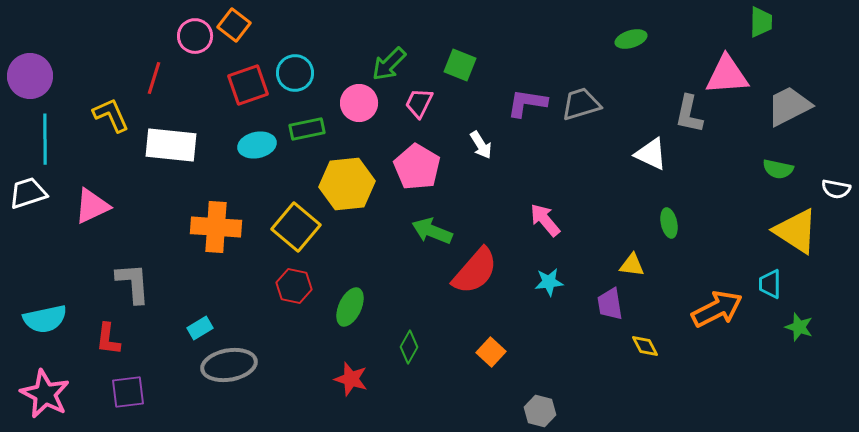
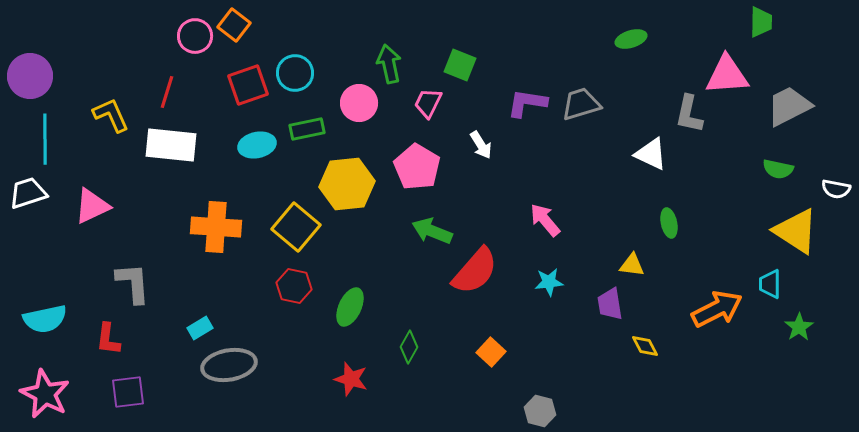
green arrow at (389, 64): rotated 123 degrees clockwise
red line at (154, 78): moved 13 px right, 14 px down
pink trapezoid at (419, 103): moved 9 px right
green star at (799, 327): rotated 20 degrees clockwise
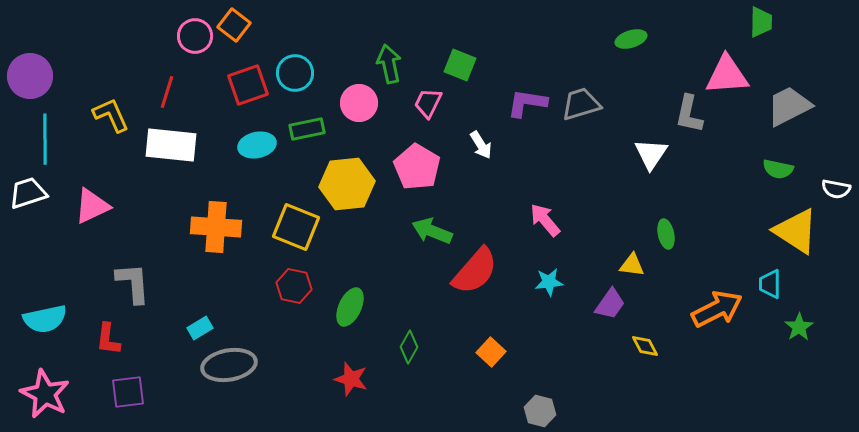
white triangle at (651, 154): rotated 39 degrees clockwise
green ellipse at (669, 223): moved 3 px left, 11 px down
yellow square at (296, 227): rotated 18 degrees counterclockwise
purple trapezoid at (610, 304): rotated 136 degrees counterclockwise
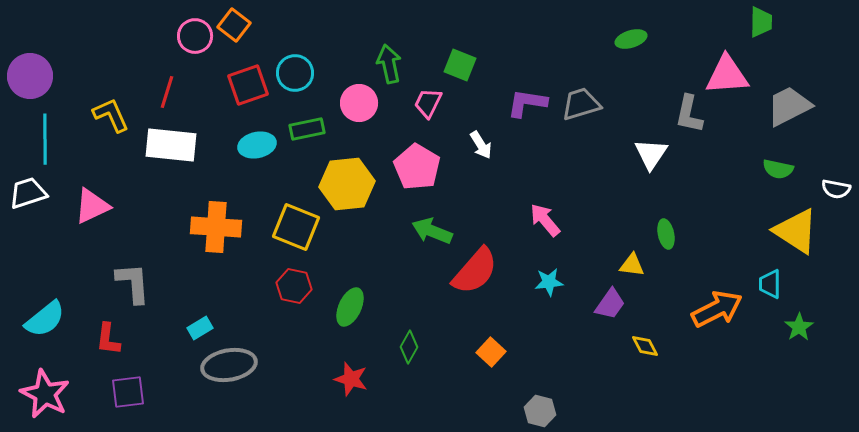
cyan semicircle at (45, 319): rotated 27 degrees counterclockwise
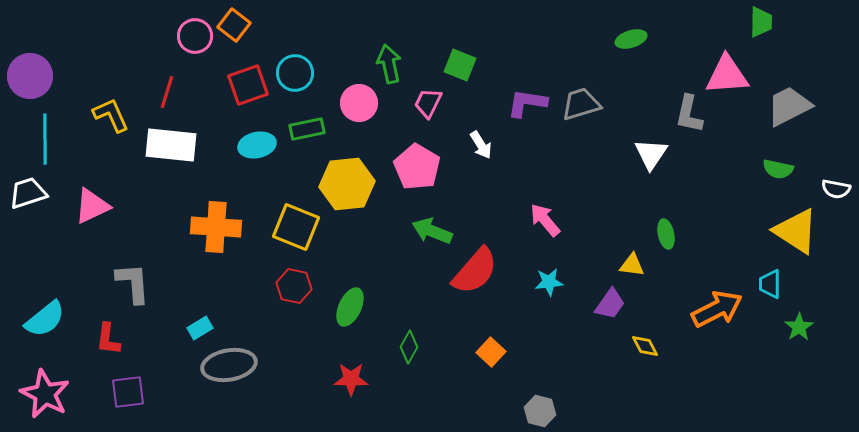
red star at (351, 379): rotated 16 degrees counterclockwise
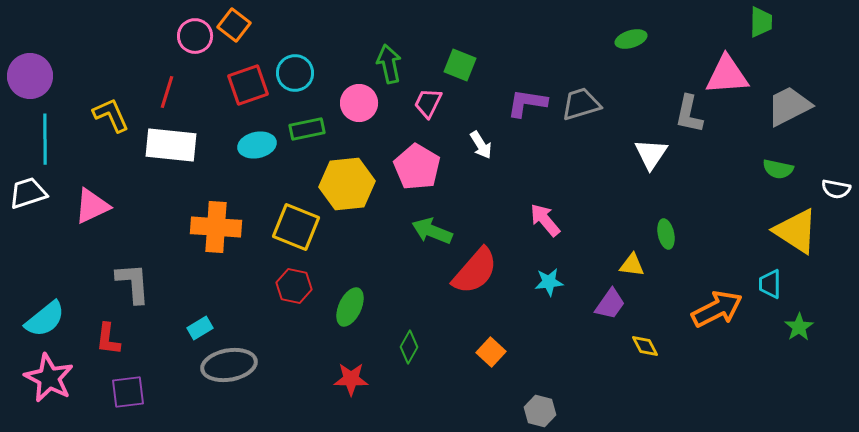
pink star at (45, 394): moved 4 px right, 16 px up
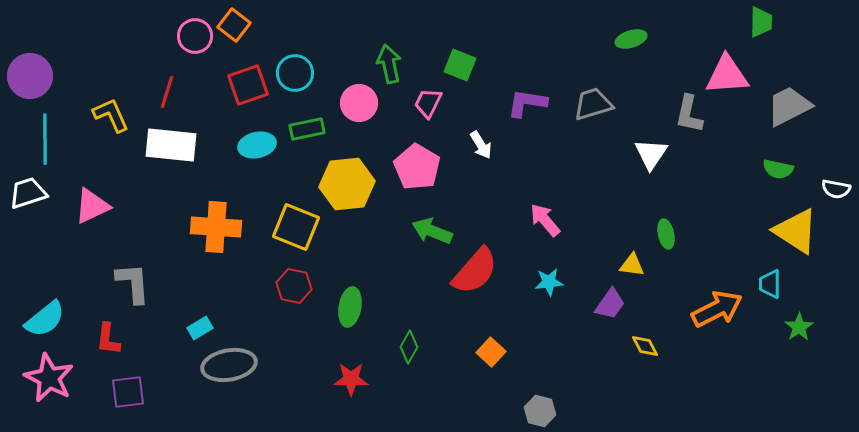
gray trapezoid at (581, 104): moved 12 px right
green ellipse at (350, 307): rotated 15 degrees counterclockwise
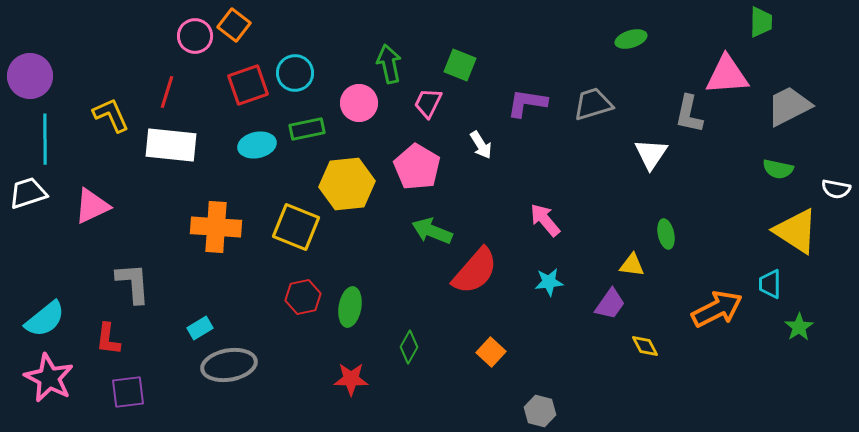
red hexagon at (294, 286): moved 9 px right, 11 px down; rotated 24 degrees counterclockwise
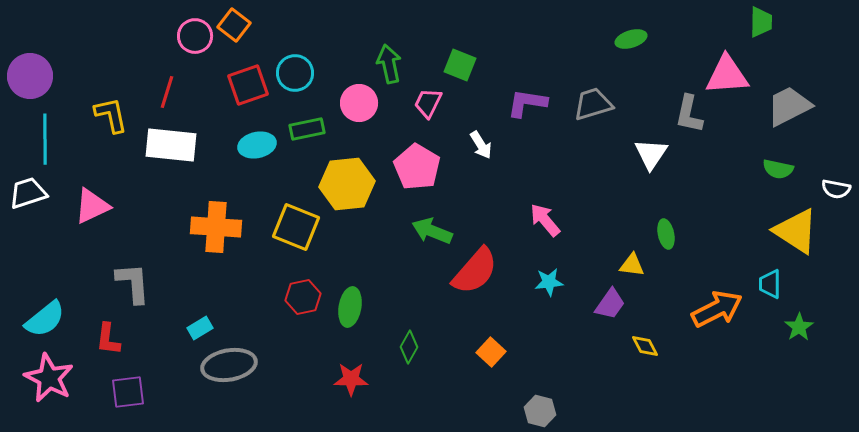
yellow L-shape at (111, 115): rotated 12 degrees clockwise
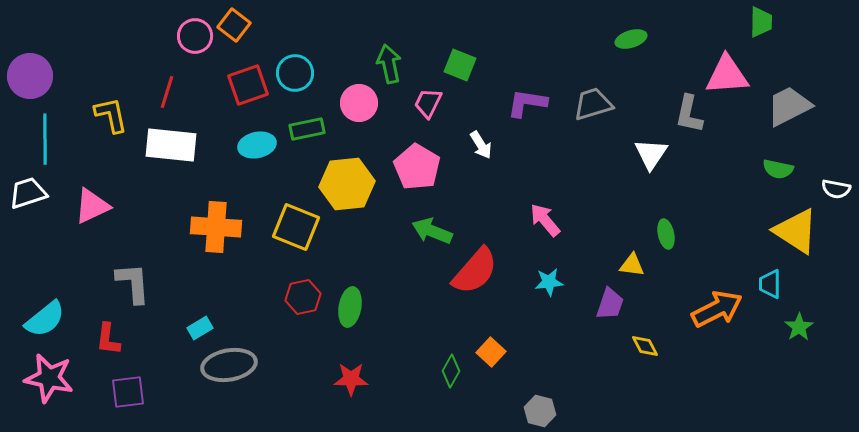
purple trapezoid at (610, 304): rotated 16 degrees counterclockwise
green diamond at (409, 347): moved 42 px right, 24 px down
pink star at (49, 378): rotated 15 degrees counterclockwise
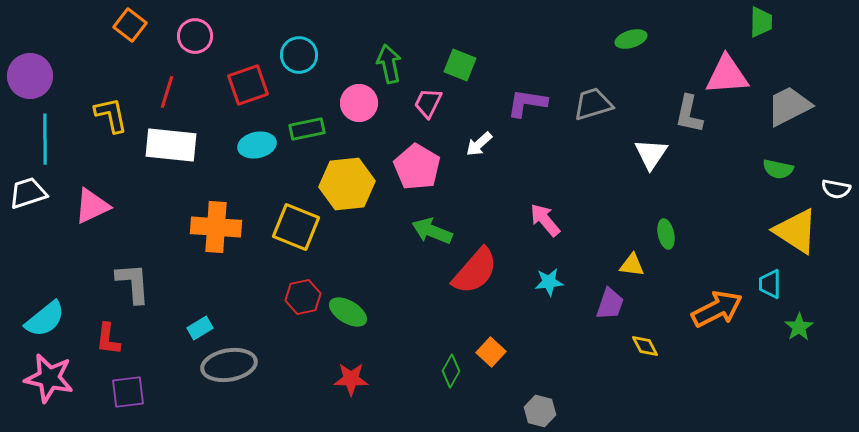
orange square at (234, 25): moved 104 px left
cyan circle at (295, 73): moved 4 px right, 18 px up
white arrow at (481, 145): moved 2 px left, 1 px up; rotated 80 degrees clockwise
green ellipse at (350, 307): moved 2 px left, 5 px down; rotated 69 degrees counterclockwise
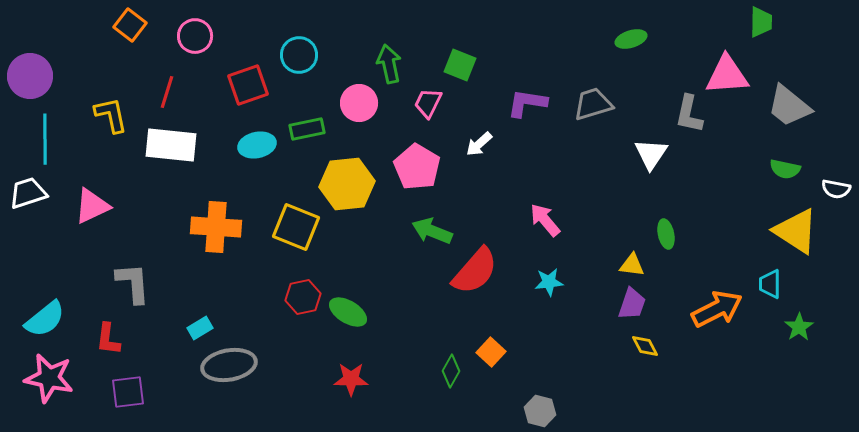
gray trapezoid at (789, 106): rotated 114 degrees counterclockwise
green semicircle at (778, 169): moved 7 px right
purple trapezoid at (610, 304): moved 22 px right
